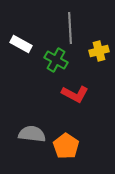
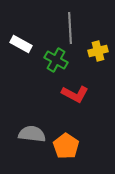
yellow cross: moved 1 px left
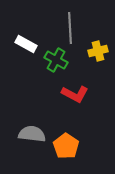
white rectangle: moved 5 px right
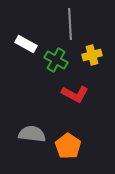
gray line: moved 4 px up
yellow cross: moved 6 px left, 4 px down
orange pentagon: moved 2 px right
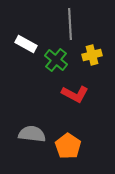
green cross: rotated 10 degrees clockwise
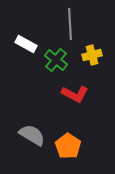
gray semicircle: moved 1 px down; rotated 24 degrees clockwise
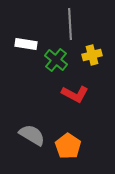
white rectangle: rotated 20 degrees counterclockwise
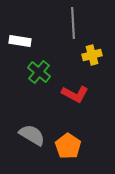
gray line: moved 3 px right, 1 px up
white rectangle: moved 6 px left, 3 px up
green cross: moved 17 px left, 12 px down
